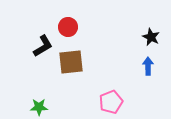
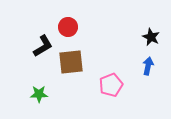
blue arrow: rotated 12 degrees clockwise
pink pentagon: moved 17 px up
green star: moved 13 px up
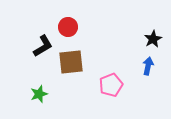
black star: moved 2 px right, 2 px down; rotated 18 degrees clockwise
green star: rotated 18 degrees counterclockwise
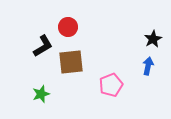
green star: moved 2 px right
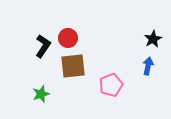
red circle: moved 11 px down
black L-shape: rotated 25 degrees counterclockwise
brown square: moved 2 px right, 4 px down
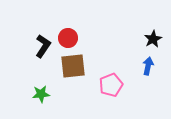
green star: rotated 12 degrees clockwise
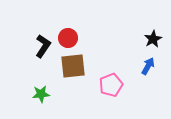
blue arrow: rotated 18 degrees clockwise
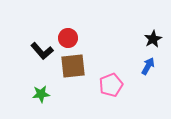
black L-shape: moved 1 px left, 5 px down; rotated 105 degrees clockwise
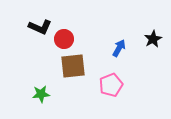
red circle: moved 4 px left, 1 px down
black L-shape: moved 2 px left, 24 px up; rotated 25 degrees counterclockwise
blue arrow: moved 29 px left, 18 px up
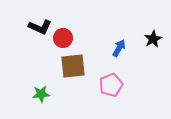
red circle: moved 1 px left, 1 px up
